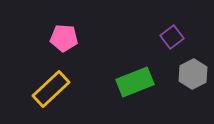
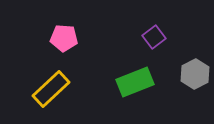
purple square: moved 18 px left
gray hexagon: moved 2 px right
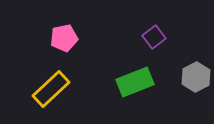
pink pentagon: rotated 16 degrees counterclockwise
gray hexagon: moved 1 px right, 3 px down
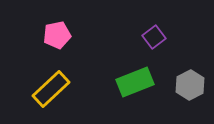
pink pentagon: moved 7 px left, 3 px up
gray hexagon: moved 6 px left, 8 px down
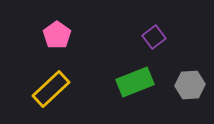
pink pentagon: rotated 24 degrees counterclockwise
gray hexagon: rotated 24 degrees clockwise
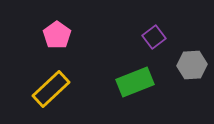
gray hexagon: moved 2 px right, 20 px up
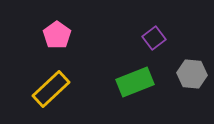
purple square: moved 1 px down
gray hexagon: moved 9 px down; rotated 8 degrees clockwise
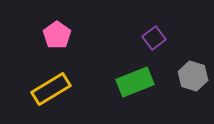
gray hexagon: moved 1 px right, 2 px down; rotated 12 degrees clockwise
yellow rectangle: rotated 12 degrees clockwise
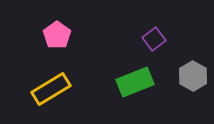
purple square: moved 1 px down
gray hexagon: rotated 12 degrees clockwise
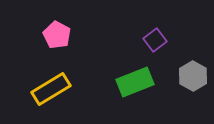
pink pentagon: rotated 8 degrees counterclockwise
purple square: moved 1 px right, 1 px down
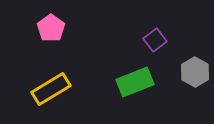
pink pentagon: moved 6 px left, 7 px up; rotated 8 degrees clockwise
gray hexagon: moved 2 px right, 4 px up
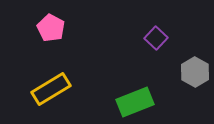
pink pentagon: rotated 8 degrees counterclockwise
purple square: moved 1 px right, 2 px up; rotated 10 degrees counterclockwise
green rectangle: moved 20 px down
